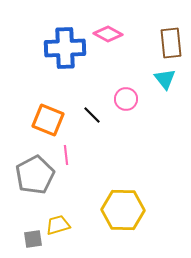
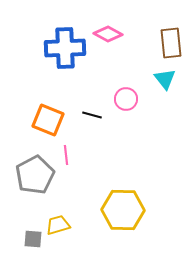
black line: rotated 30 degrees counterclockwise
gray square: rotated 12 degrees clockwise
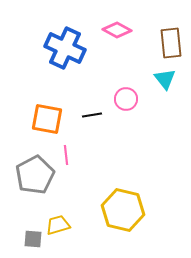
pink diamond: moved 9 px right, 4 px up
blue cross: rotated 27 degrees clockwise
black line: rotated 24 degrees counterclockwise
orange square: moved 1 px left, 1 px up; rotated 12 degrees counterclockwise
yellow hexagon: rotated 12 degrees clockwise
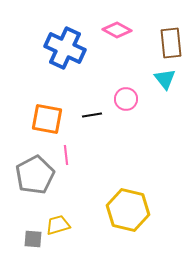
yellow hexagon: moved 5 px right
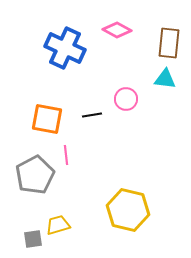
brown rectangle: moved 2 px left; rotated 12 degrees clockwise
cyan triangle: rotated 45 degrees counterclockwise
gray square: rotated 12 degrees counterclockwise
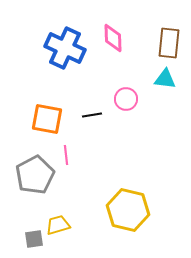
pink diamond: moved 4 px left, 8 px down; rotated 60 degrees clockwise
gray square: moved 1 px right
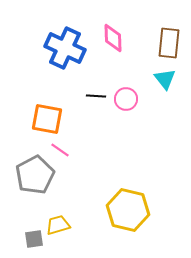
cyan triangle: rotated 45 degrees clockwise
black line: moved 4 px right, 19 px up; rotated 12 degrees clockwise
pink line: moved 6 px left, 5 px up; rotated 48 degrees counterclockwise
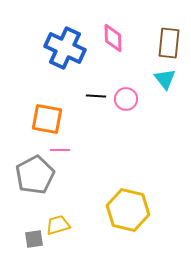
pink line: rotated 36 degrees counterclockwise
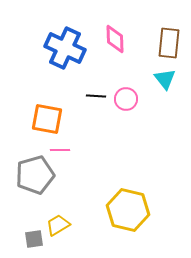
pink diamond: moved 2 px right, 1 px down
gray pentagon: rotated 12 degrees clockwise
yellow trapezoid: rotated 15 degrees counterclockwise
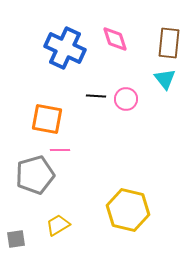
pink diamond: rotated 16 degrees counterclockwise
gray square: moved 18 px left
